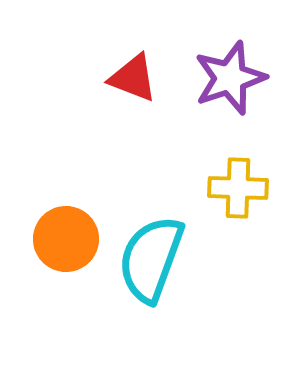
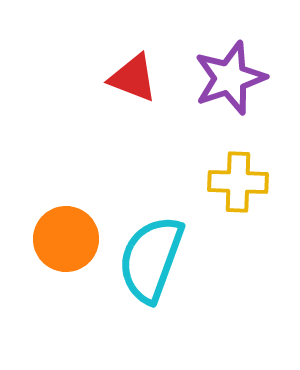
yellow cross: moved 6 px up
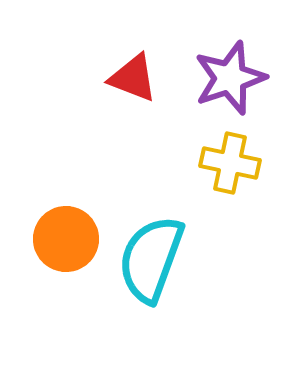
yellow cross: moved 8 px left, 19 px up; rotated 10 degrees clockwise
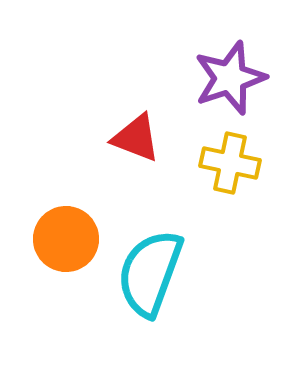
red triangle: moved 3 px right, 60 px down
cyan semicircle: moved 1 px left, 14 px down
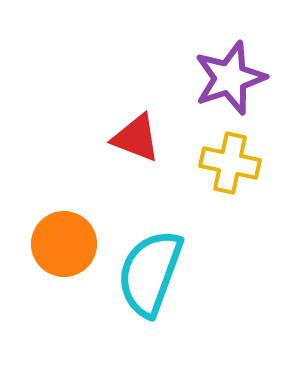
orange circle: moved 2 px left, 5 px down
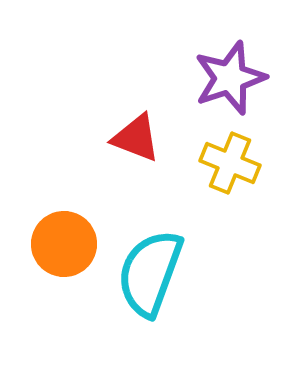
yellow cross: rotated 10 degrees clockwise
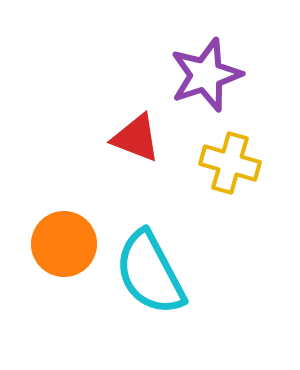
purple star: moved 24 px left, 3 px up
yellow cross: rotated 6 degrees counterclockwise
cyan semicircle: rotated 48 degrees counterclockwise
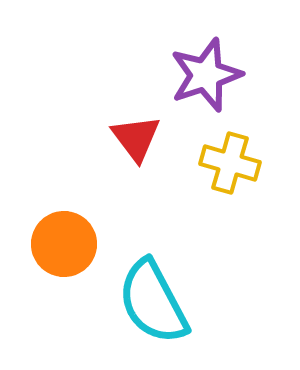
red triangle: rotated 32 degrees clockwise
cyan semicircle: moved 3 px right, 29 px down
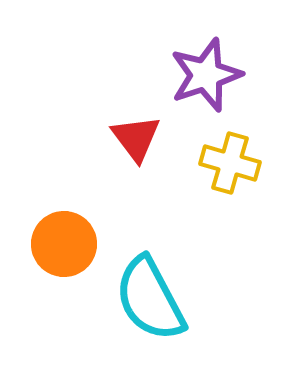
cyan semicircle: moved 3 px left, 3 px up
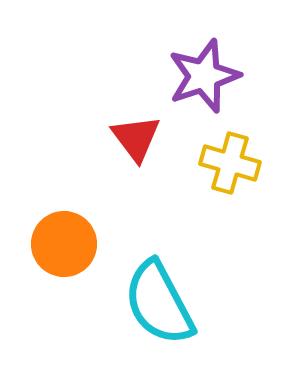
purple star: moved 2 px left, 1 px down
cyan semicircle: moved 9 px right, 4 px down
